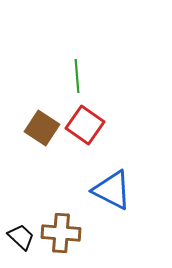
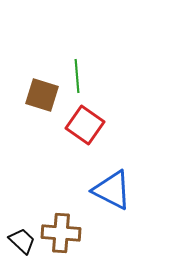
brown square: moved 33 px up; rotated 16 degrees counterclockwise
black trapezoid: moved 1 px right, 4 px down
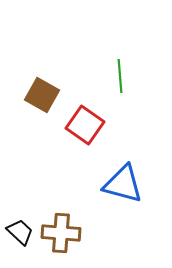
green line: moved 43 px right
brown square: rotated 12 degrees clockwise
blue triangle: moved 11 px right, 6 px up; rotated 12 degrees counterclockwise
black trapezoid: moved 2 px left, 9 px up
